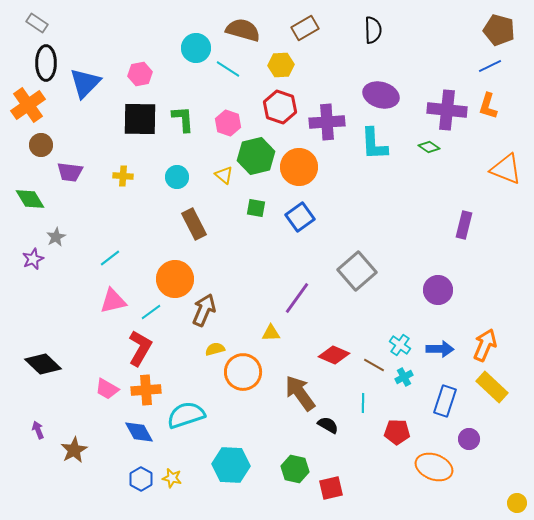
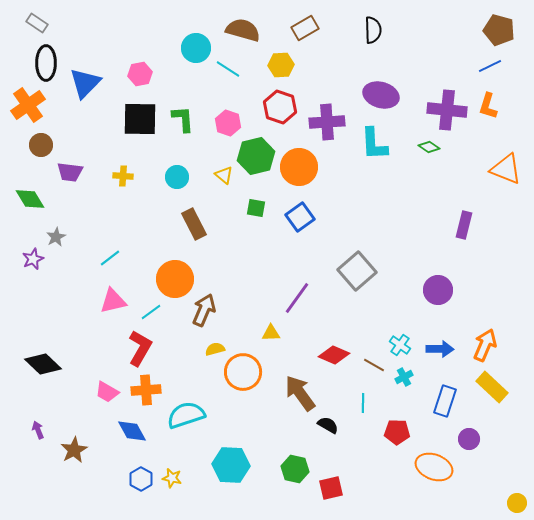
pink trapezoid at (107, 389): moved 3 px down
blue diamond at (139, 432): moved 7 px left, 1 px up
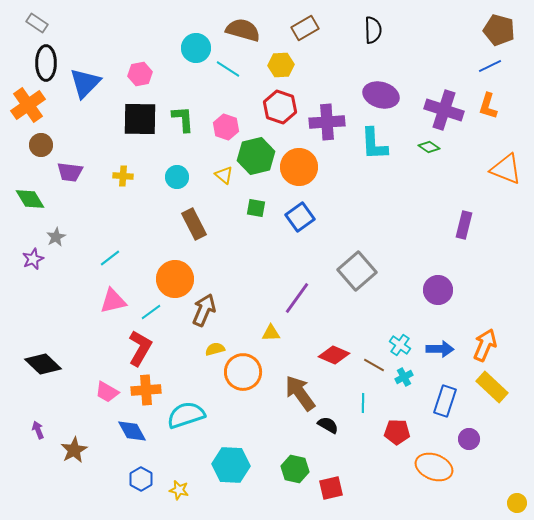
purple cross at (447, 110): moved 3 px left; rotated 12 degrees clockwise
pink hexagon at (228, 123): moved 2 px left, 4 px down
yellow star at (172, 478): moved 7 px right, 12 px down
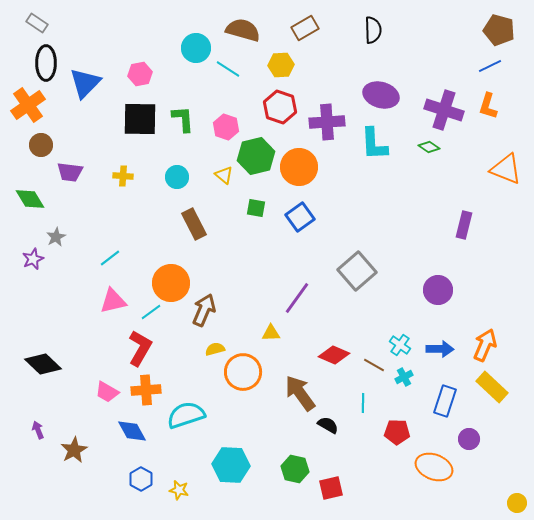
orange circle at (175, 279): moved 4 px left, 4 px down
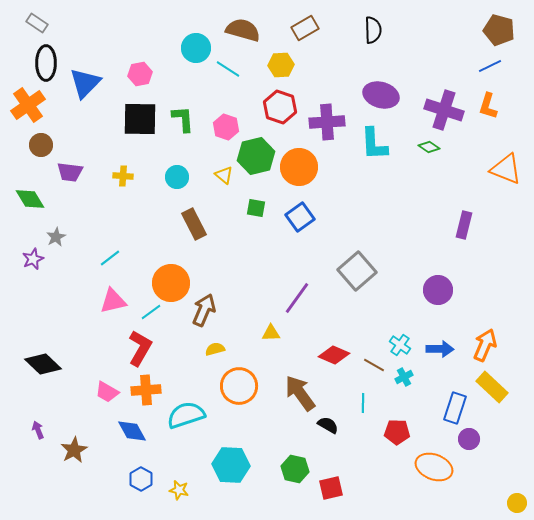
orange circle at (243, 372): moved 4 px left, 14 px down
blue rectangle at (445, 401): moved 10 px right, 7 px down
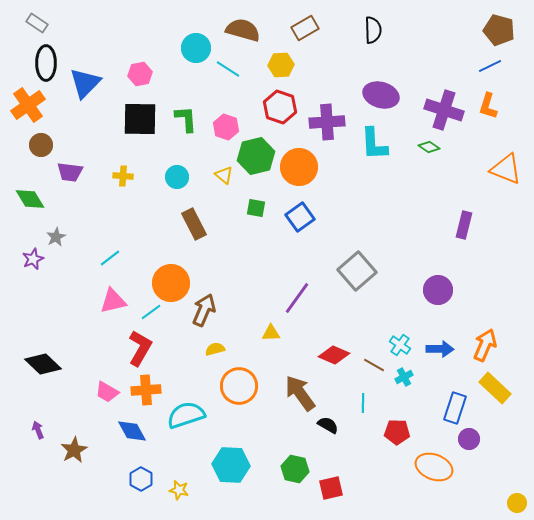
green L-shape at (183, 119): moved 3 px right
yellow rectangle at (492, 387): moved 3 px right, 1 px down
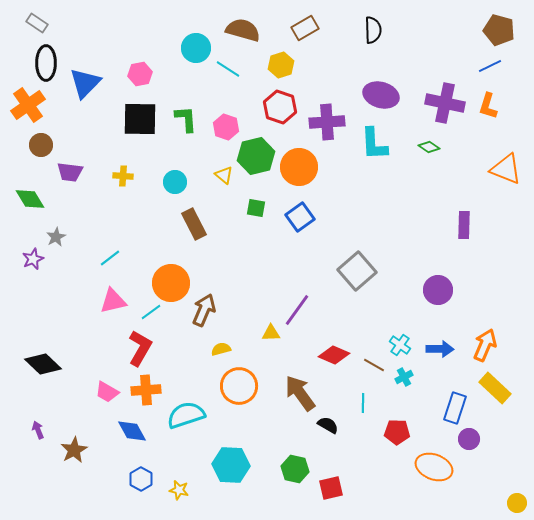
yellow hexagon at (281, 65): rotated 15 degrees counterclockwise
purple cross at (444, 110): moved 1 px right, 7 px up; rotated 6 degrees counterclockwise
cyan circle at (177, 177): moved 2 px left, 5 px down
purple rectangle at (464, 225): rotated 12 degrees counterclockwise
purple line at (297, 298): moved 12 px down
yellow semicircle at (215, 349): moved 6 px right
